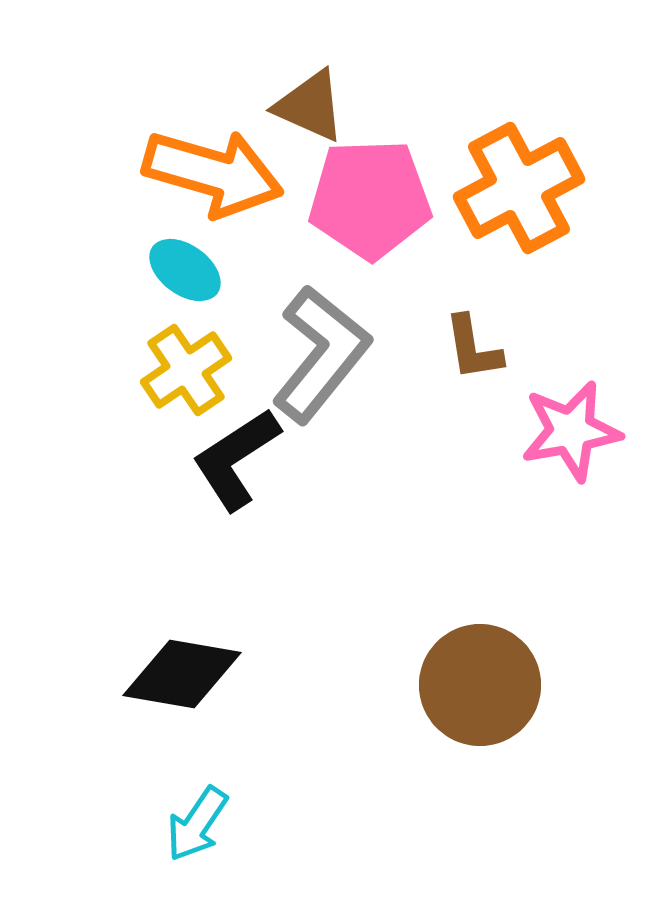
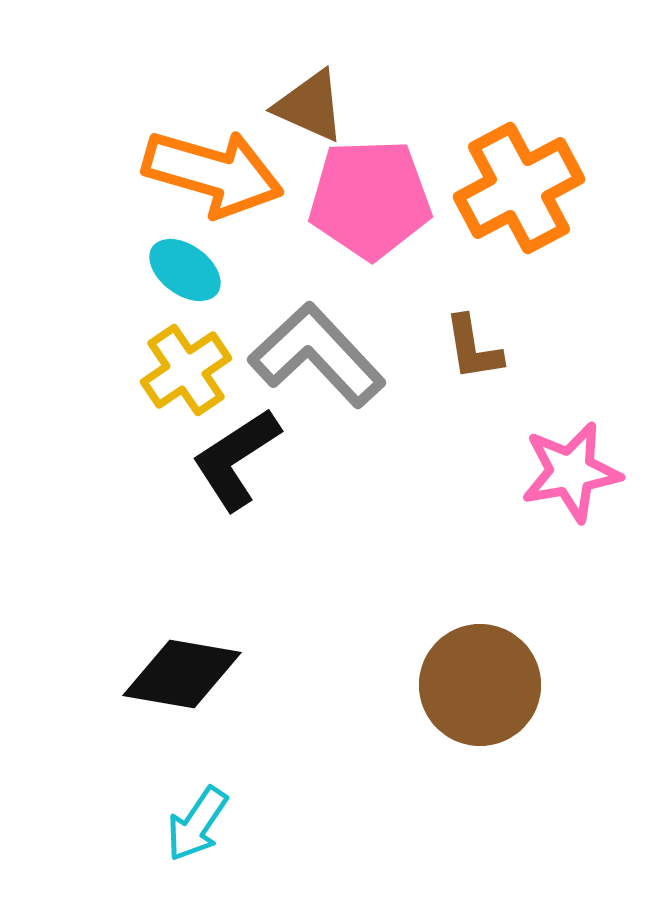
gray L-shape: moved 4 px left, 1 px down; rotated 82 degrees counterclockwise
pink star: moved 41 px down
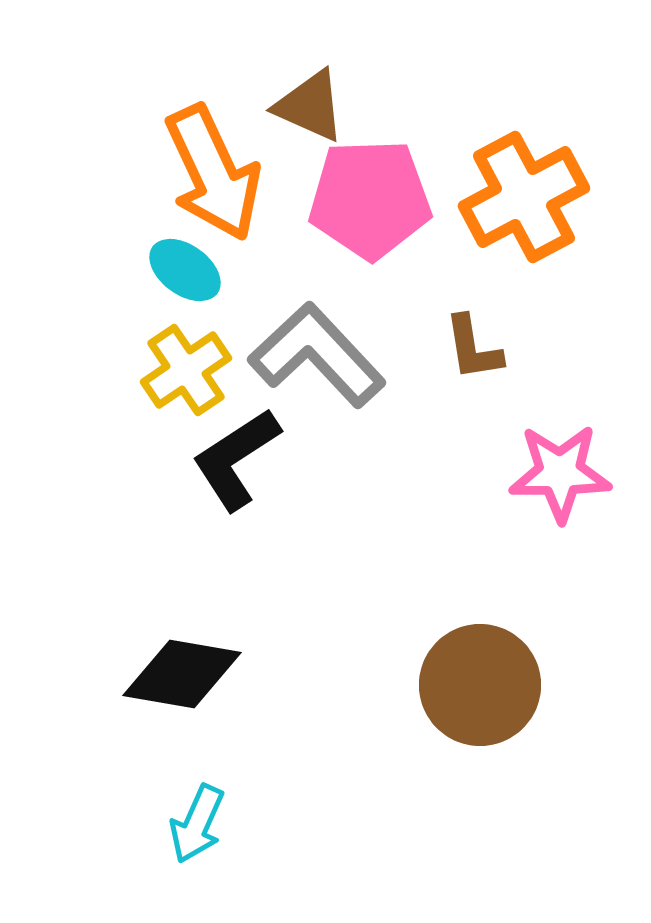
orange arrow: rotated 49 degrees clockwise
orange cross: moved 5 px right, 9 px down
pink star: moved 11 px left, 1 px down; rotated 10 degrees clockwise
cyan arrow: rotated 10 degrees counterclockwise
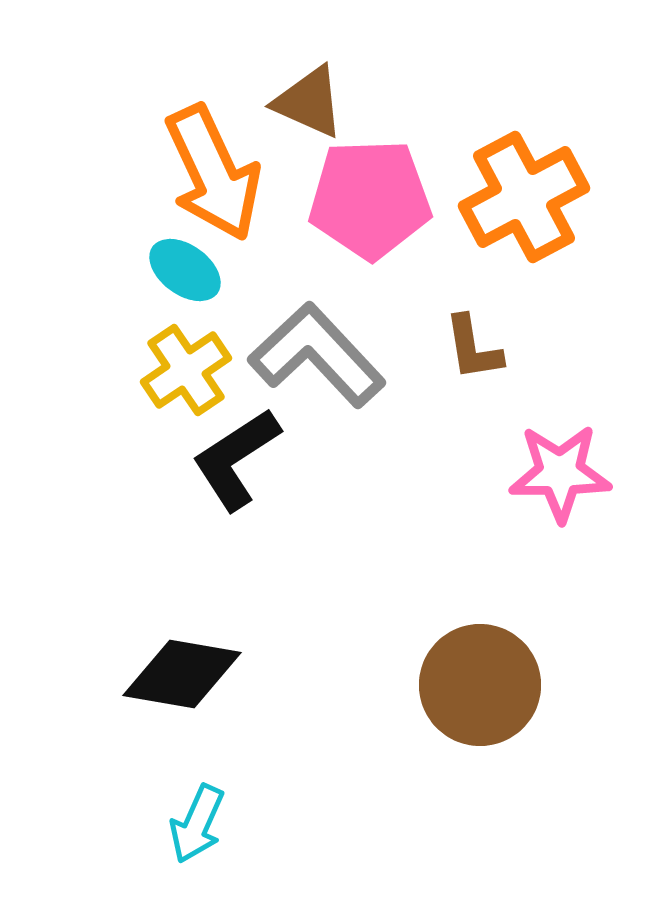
brown triangle: moved 1 px left, 4 px up
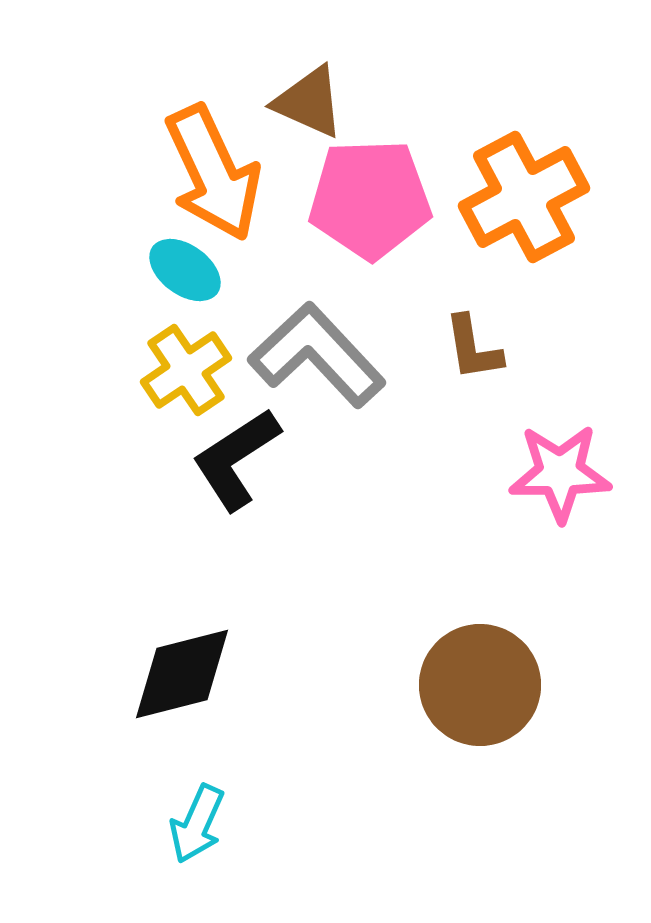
black diamond: rotated 24 degrees counterclockwise
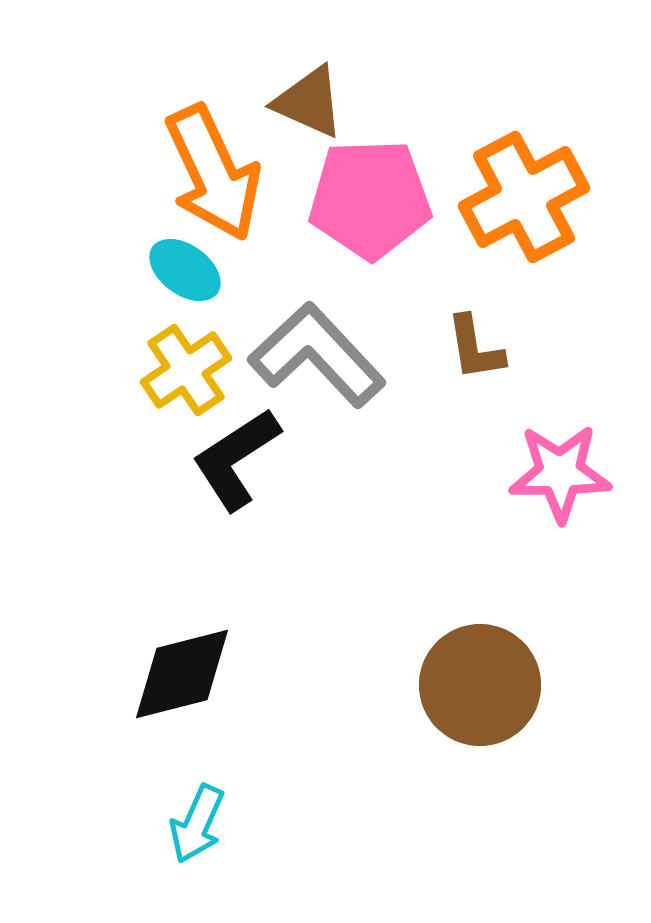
brown L-shape: moved 2 px right
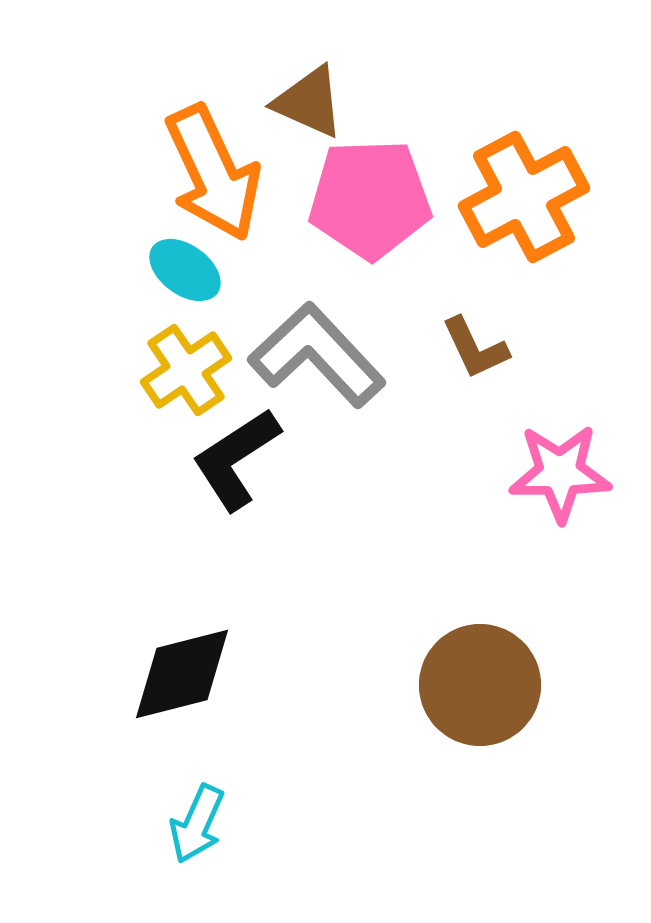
brown L-shape: rotated 16 degrees counterclockwise
